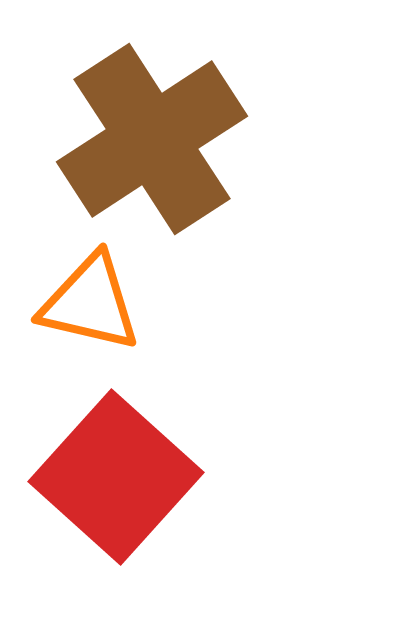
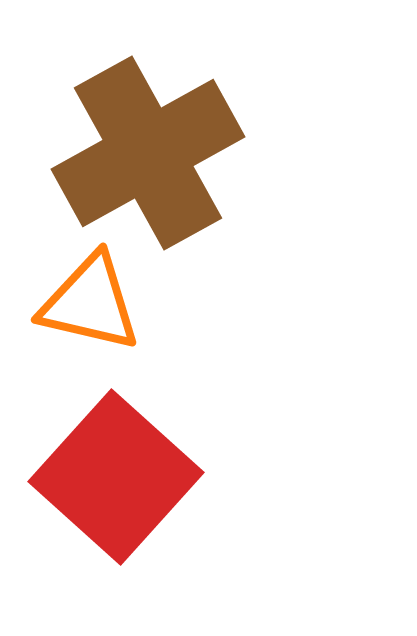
brown cross: moved 4 px left, 14 px down; rotated 4 degrees clockwise
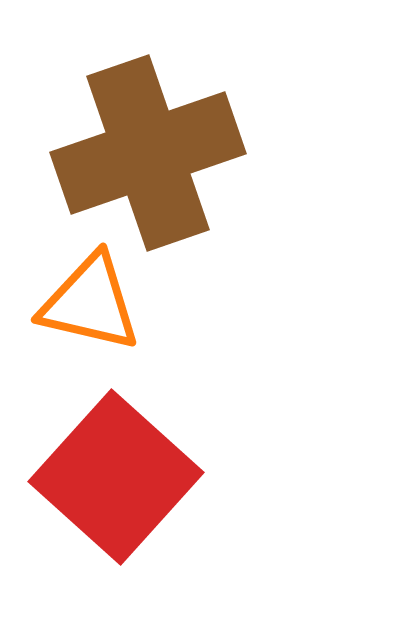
brown cross: rotated 10 degrees clockwise
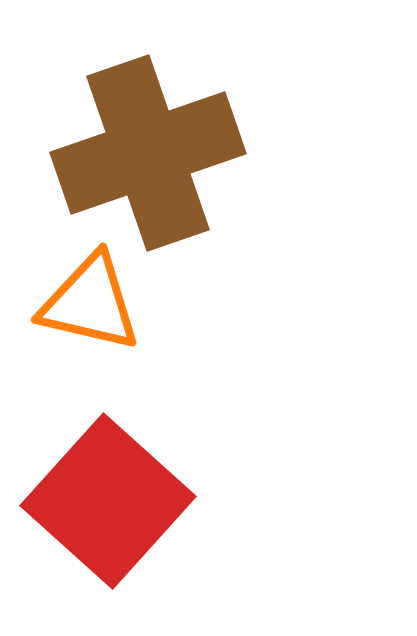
red square: moved 8 px left, 24 px down
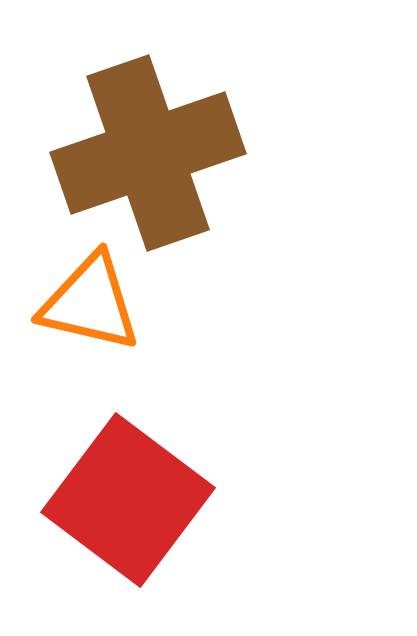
red square: moved 20 px right, 1 px up; rotated 5 degrees counterclockwise
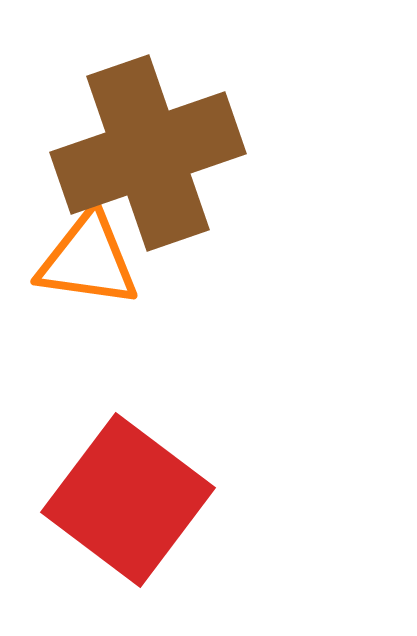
orange triangle: moved 2 px left, 43 px up; rotated 5 degrees counterclockwise
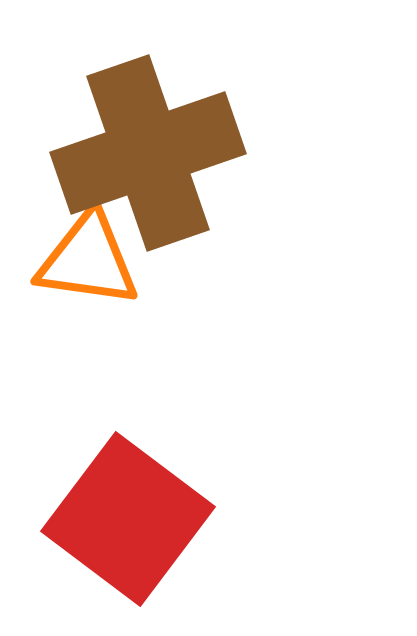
red square: moved 19 px down
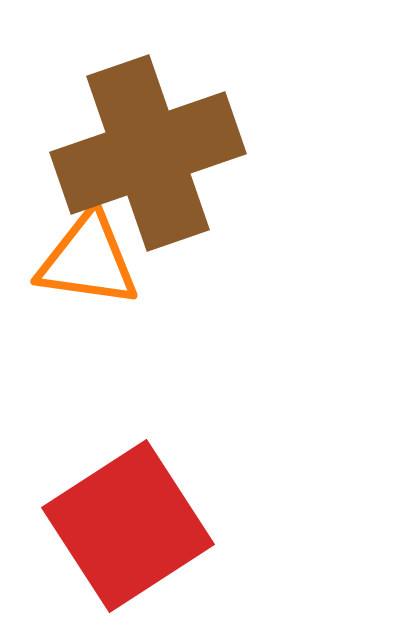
red square: moved 7 px down; rotated 20 degrees clockwise
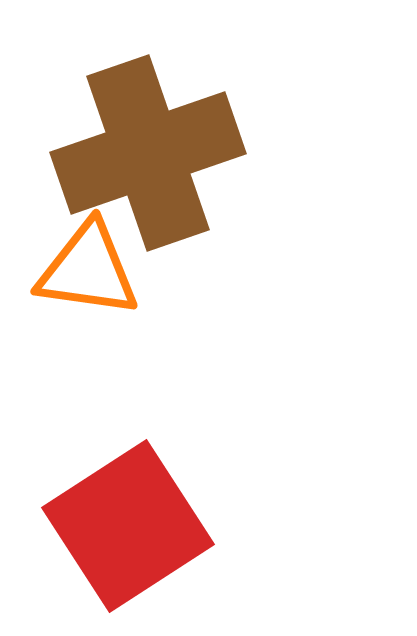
orange triangle: moved 10 px down
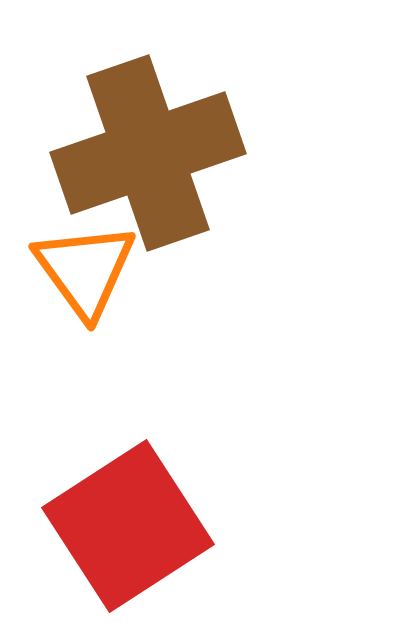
orange triangle: moved 3 px left; rotated 46 degrees clockwise
